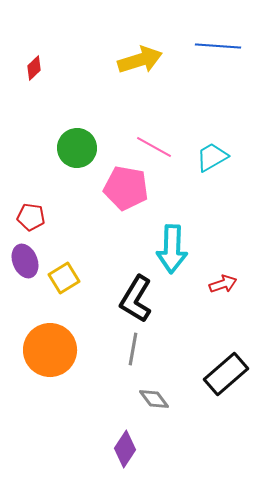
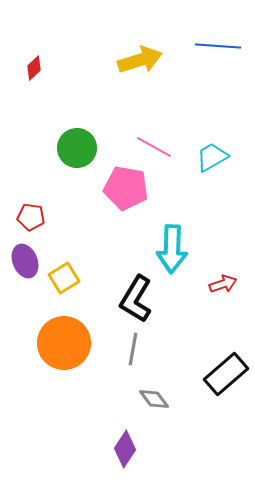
orange circle: moved 14 px right, 7 px up
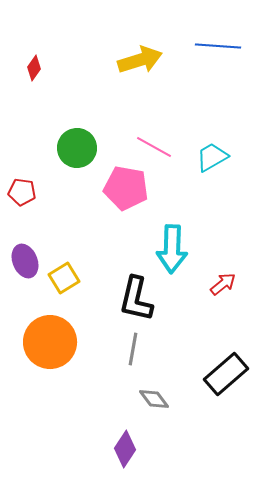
red diamond: rotated 10 degrees counterclockwise
red pentagon: moved 9 px left, 25 px up
red arrow: rotated 20 degrees counterclockwise
black L-shape: rotated 18 degrees counterclockwise
orange circle: moved 14 px left, 1 px up
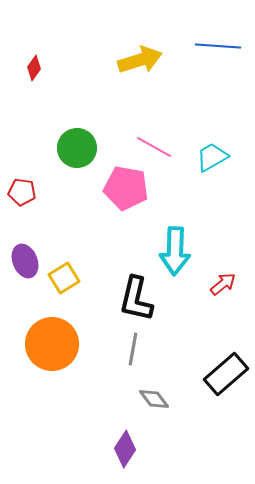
cyan arrow: moved 3 px right, 2 px down
orange circle: moved 2 px right, 2 px down
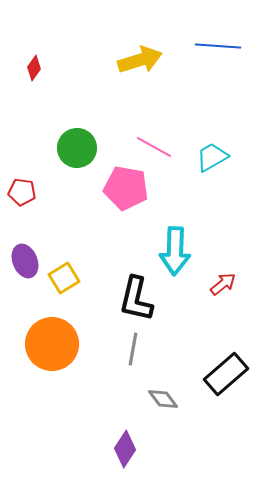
gray diamond: moved 9 px right
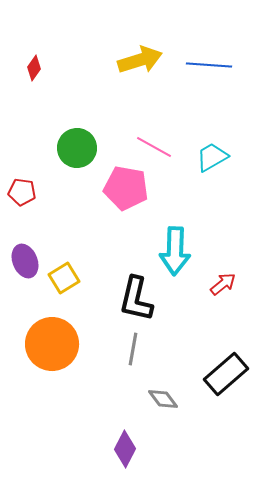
blue line: moved 9 px left, 19 px down
purple diamond: rotated 6 degrees counterclockwise
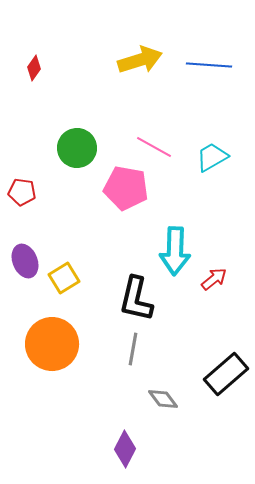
red arrow: moved 9 px left, 5 px up
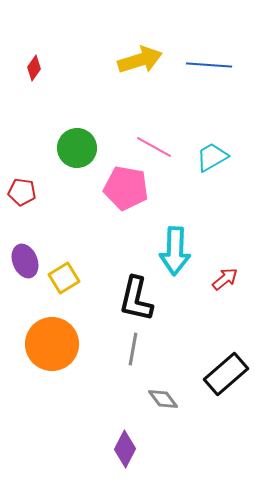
red arrow: moved 11 px right
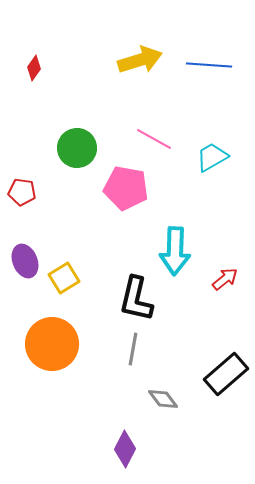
pink line: moved 8 px up
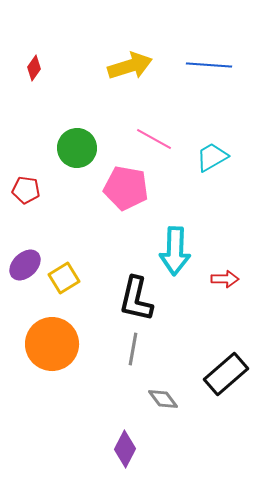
yellow arrow: moved 10 px left, 6 px down
red pentagon: moved 4 px right, 2 px up
purple ellipse: moved 4 px down; rotated 68 degrees clockwise
red arrow: rotated 40 degrees clockwise
